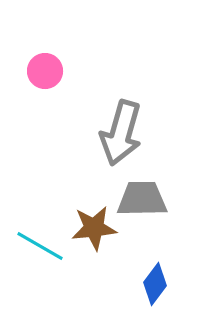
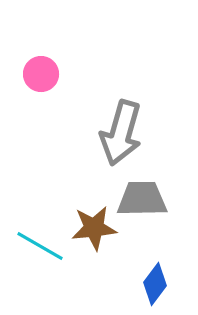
pink circle: moved 4 px left, 3 px down
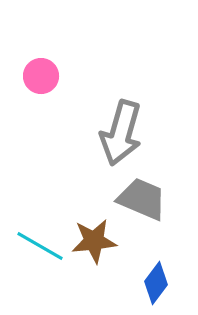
pink circle: moved 2 px down
gray trapezoid: rotated 24 degrees clockwise
brown star: moved 13 px down
blue diamond: moved 1 px right, 1 px up
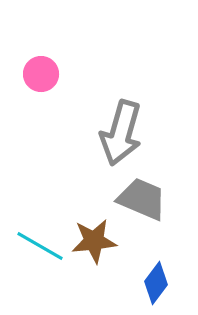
pink circle: moved 2 px up
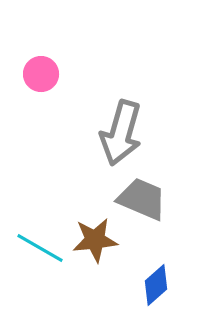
brown star: moved 1 px right, 1 px up
cyan line: moved 2 px down
blue diamond: moved 2 px down; rotated 12 degrees clockwise
